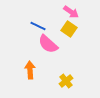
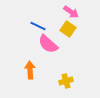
yellow square: moved 1 px left
yellow cross: rotated 24 degrees clockwise
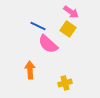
yellow cross: moved 1 px left, 2 px down
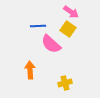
blue line: rotated 28 degrees counterclockwise
pink semicircle: moved 3 px right
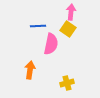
pink arrow: rotated 119 degrees counterclockwise
pink semicircle: rotated 120 degrees counterclockwise
orange arrow: rotated 12 degrees clockwise
yellow cross: moved 2 px right
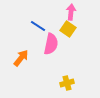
blue line: rotated 35 degrees clockwise
orange arrow: moved 9 px left, 12 px up; rotated 30 degrees clockwise
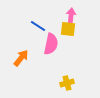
pink arrow: moved 4 px down
yellow square: rotated 28 degrees counterclockwise
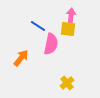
yellow cross: rotated 24 degrees counterclockwise
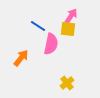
pink arrow: rotated 28 degrees clockwise
